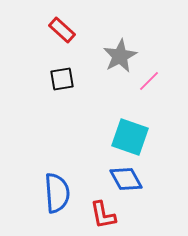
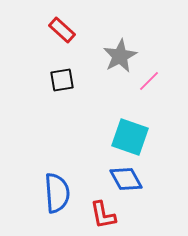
black square: moved 1 px down
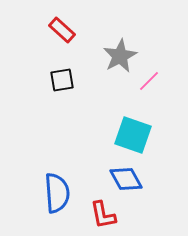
cyan square: moved 3 px right, 2 px up
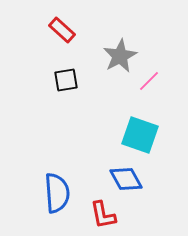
black square: moved 4 px right
cyan square: moved 7 px right
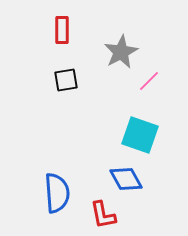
red rectangle: rotated 48 degrees clockwise
gray star: moved 1 px right, 4 px up
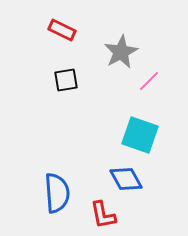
red rectangle: rotated 64 degrees counterclockwise
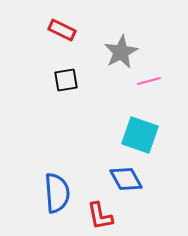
pink line: rotated 30 degrees clockwise
red L-shape: moved 3 px left, 1 px down
